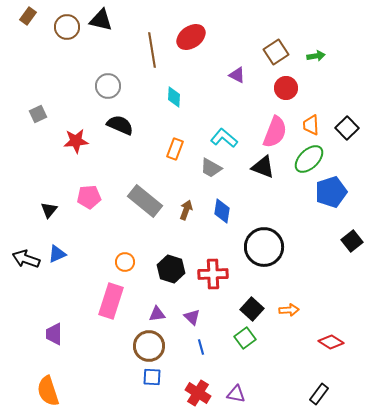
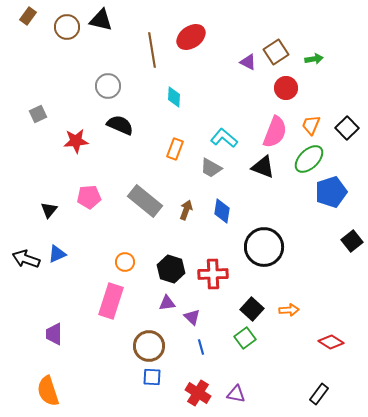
green arrow at (316, 56): moved 2 px left, 3 px down
purple triangle at (237, 75): moved 11 px right, 13 px up
orange trapezoid at (311, 125): rotated 25 degrees clockwise
purple triangle at (157, 314): moved 10 px right, 11 px up
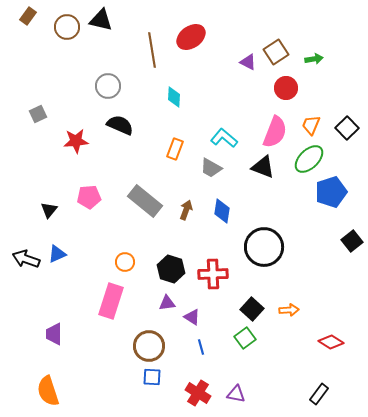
purple triangle at (192, 317): rotated 12 degrees counterclockwise
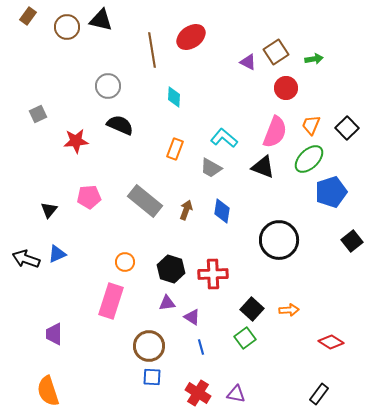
black circle at (264, 247): moved 15 px right, 7 px up
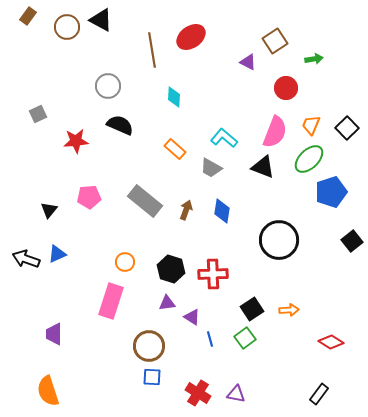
black triangle at (101, 20): rotated 15 degrees clockwise
brown square at (276, 52): moved 1 px left, 11 px up
orange rectangle at (175, 149): rotated 70 degrees counterclockwise
black square at (252, 309): rotated 15 degrees clockwise
blue line at (201, 347): moved 9 px right, 8 px up
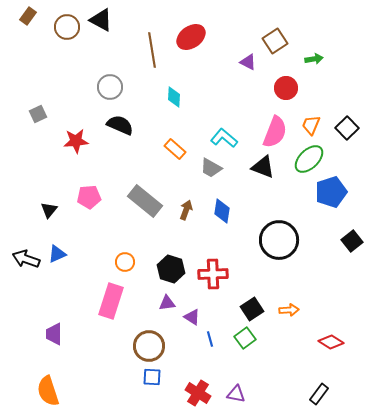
gray circle at (108, 86): moved 2 px right, 1 px down
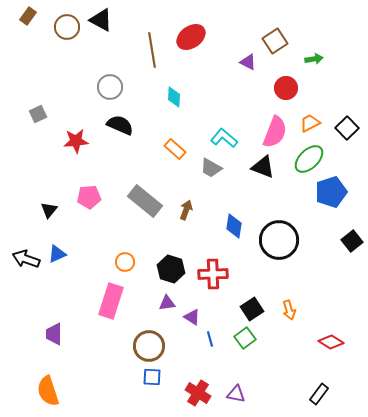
orange trapezoid at (311, 125): moved 1 px left, 2 px up; rotated 40 degrees clockwise
blue diamond at (222, 211): moved 12 px right, 15 px down
orange arrow at (289, 310): rotated 78 degrees clockwise
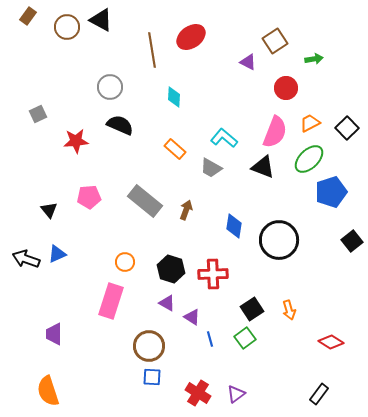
black triangle at (49, 210): rotated 18 degrees counterclockwise
purple triangle at (167, 303): rotated 36 degrees clockwise
purple triangle at (236, 394): rotated 48 degrees counterclockwise
